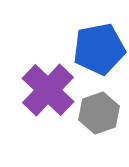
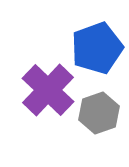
blue pentagon: moved 2 px left, 1 px up; rotated 9 degrees counterclockwise
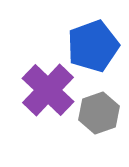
blue pentagon: moved 4 px left, 2 px up
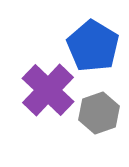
blue pentagon: rotated 21 degrees counterclockwise
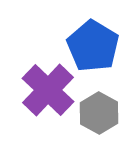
gray hexagon: rotated 12 degrees counterclockwise
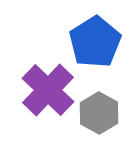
blue pentagon: moved 2 px right, 4 px up; rotated 9 degrees clockwise
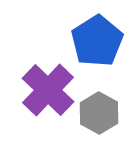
blue pentagon: moved 2 px right, 1 px up
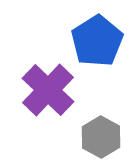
gray hexagon: moved 2 px right, 24 px down
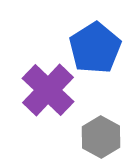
blue pentagon: moved 2 px left, 7 px down
